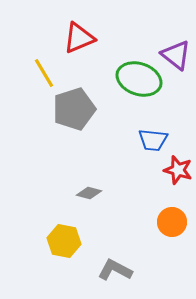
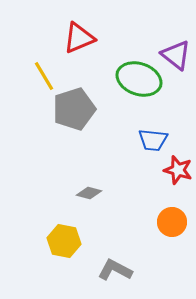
yellow line: moved 3 px down
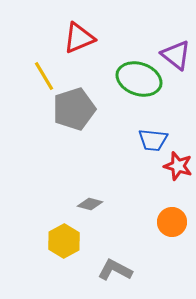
red star: moved 4 px up
gray diamond: moved 1 px right, 11 px down
yellow hexagon: rotated 20 degrees clockwise
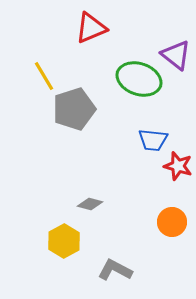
red triangle: moved 12 px right, 10 px up
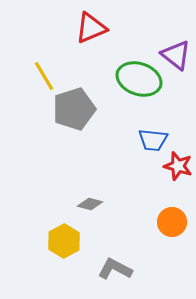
gray L-shape: moved 1 px up
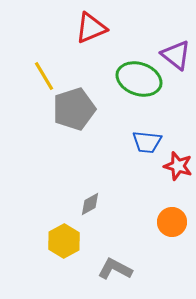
blue trapezoid: moved 6 px left, 2 px down
gray diamond: rotated 45 degrees counterclockwise
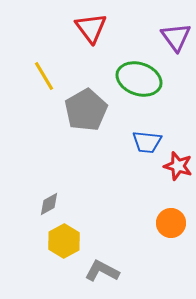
red triangle: rotated 44 degrees counterclockwise
purple triangle: moved 18 px up; rotated 16 degrees clockwise
gray pentagon: moved 12 px right, 1 px down; rotated 12 degrees counterclockwise
gray diamond: moved 41 px left
orange circle: moved 1 px left, 1 px down
gray L-shape: moved 13 px left, 2 px down
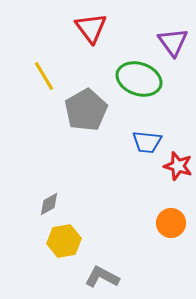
purple triangle: moved 3 px left, 5 px down
yellow hexagon: rotated 20 degrees clockwise
gray L-shape: moved 6 px down
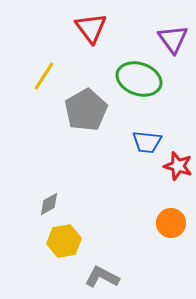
purple triangle: moved 3 px up
yellow line: rotated 64 degrees clockwise
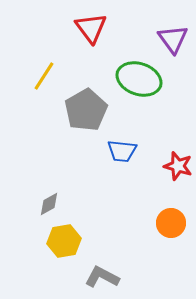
blue trapezoid: moved 25 px left, 9 px down
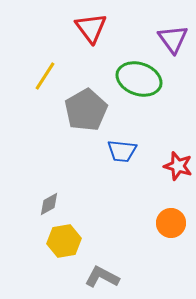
yellow line: moved 1 px right
